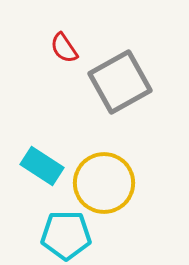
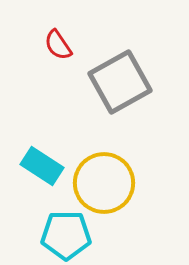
red semicircle: moved 6 px left, 3 px up
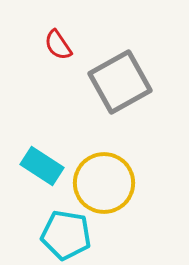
cyan pentagon: rotated 9 degrees clockwise
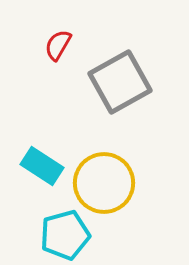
red semicircle: rotated 64 degrees clockwise
cyan pentagon: moved 1 px left; rotated 24 degrees counterclockwise
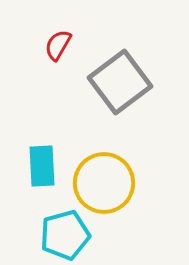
gray square: rotated 8 degrees counterclockwise
cyan rectangle: rotated 54 degrees clockwise
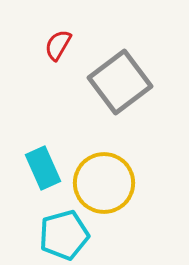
cyan rectangle: moved 1 px right, 2 px down; rotated 21 degrees counterclockwise
cyan pentagon: moved 1 px left
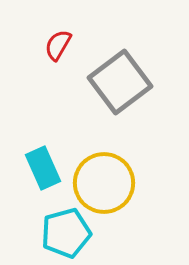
cyan pentagon: moved 2 px right, 2 px up
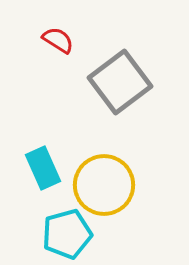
red semicircle: moved 5 px up; rotated 92 degrees clockwise
yellow circle: moved 2 px down
cyan pentagon: moved 1 px right, 1 px down
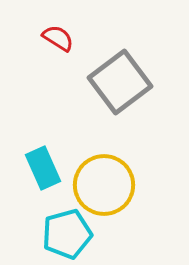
red semicircle: moved 2 px up
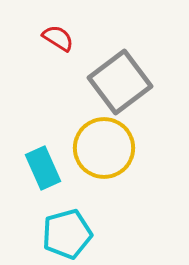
yellow circle: moved 37 px up
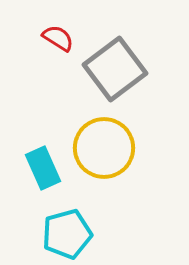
gray square: moved 5 px left, 13 px up
